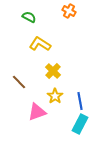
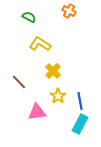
yellow star: moved 3 px right
pink triangle: rotated 12 degrees clockwise
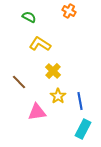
cyan rectangle: moved 3 px right, 5 px down
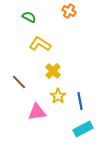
cyan rectangle: rotated 36 degrees clockwise
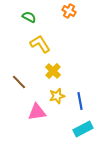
yellow L-shape: rotated 25 degrees clockwise
yellow star: moved 1 px left; rotated 21 degrees clockwise
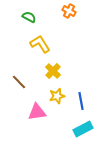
blue line: moved 1 px right
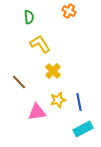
green semicircle: rotated 56 degrees clockwise
yellow star: moved 1 px right, 4 px down
blue line: moved 2 px left, 1 px down
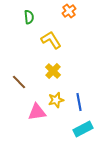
orange cross: rotated 24 degrees clockwise
yellow L-shape: moved 11 px right, 4 px up
yellow star: moved 2 px left
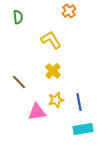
green semicircle: moved 11 px left
cyan rectangle: rotated 18 degrees clockwise
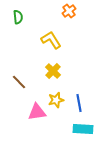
blue line: moved 1 px down
cyan rectangle: rotated 12 degrees clockwise
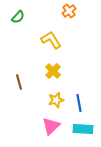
green semicircle: rotated 48 degrees clockwise
brown line: rotated 28 degrees clockwise
pink triangle: moved 14 px right, 14 px down; rotated 36 degrees counterclockwise
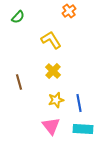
pink triangle: rotated 24 degrees counterclockwise
